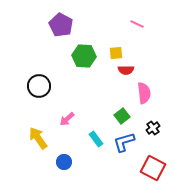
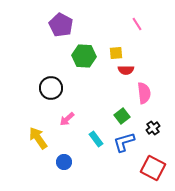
pink line: rotated 32 degrees clockwise
black circle: moved 12 px right, 2 px down
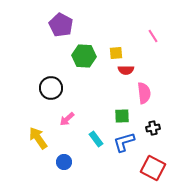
pink line: moved 16 px right, 12 px down
green square: rotated 35 degrees clockwise
black cross: rotated 24 degrees clockwise
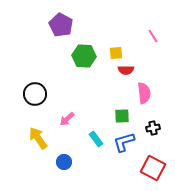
black circle: moved 16 px left, 6 px down
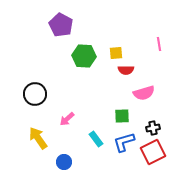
pink line: moved 6 px right, 8 px down; rotated 24 degrees clockwise
pink semicircle: rotated 80 degrees clockwise
red square: moved 16 px up; rotated 35 degrees clockwise
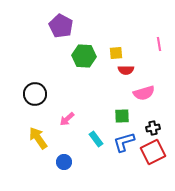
purple pentagon: moved 1 px down
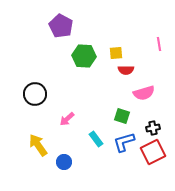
green square: rotated 21 degrees clockwise
yellow arrow: moved 7 px down
